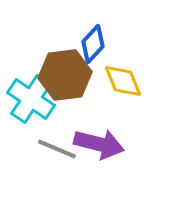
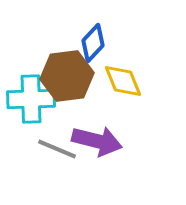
blue diamond: moved 1 px up
brown hexagon: moved 2 px right, 1 px down
cyan cross: rotated 36 degrees counterclockwise
purple arrow: moved 2 px left, 3 px up
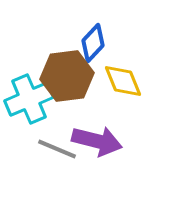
cyan cross: moved 2 px left; rotated 21 degrees counterclockwise
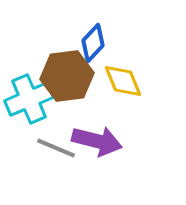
gray line: moved 1 px left, 1 px up
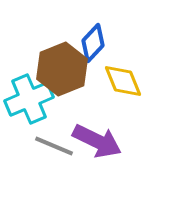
brown hexagon: moved 5 px left, 7 px up; rotated 15 degrees counterclockwise
purple arrow: rotated 12 degrees clockwise
gray line: moved 2 px left, 2 px up
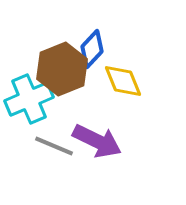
blue diamond: moved 1 px left, 6 px down
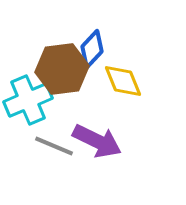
brown hexagon: rotated 15 degrees clockwise
cyan cross: moved 1 px left, 1 px down
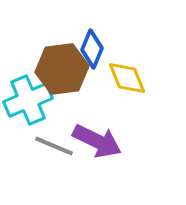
blue diamond: rotated 21 degrees counterclockwise
yellow diamond: moved 4 px right, 3 px up
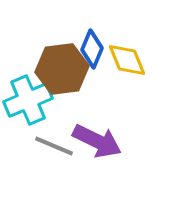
yellow diamond: moved 18 px up
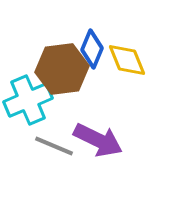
purple arrow: moved 1 px right, 1 px up
